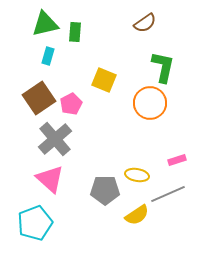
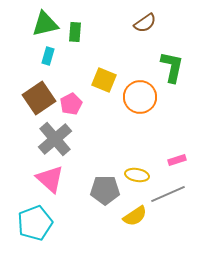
green L-shape: moved 9 px right
orange circle: moved 10 px left, 6 px up
yellow semicircle: moved 2 px left, 1 px down
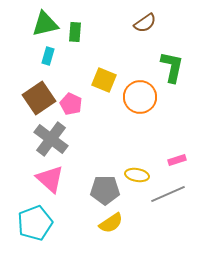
pink pentagon: rotated 20 degrees counterclockwise
gray cross: moved 4 px left; rotated 12 degrees counterclockwise
yellow semicircle: moved 24 px left, 7 px down
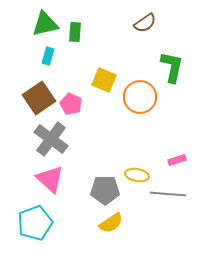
gray line: rotated 28 degrees clockwise
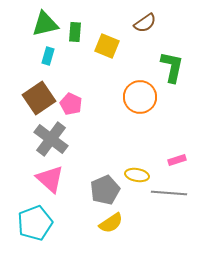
yellow square: moved 3 px right, 34 px up
gray pentagon: rotated 24 degrees counterclockwise
gray line: moved 1 px right, 1 px up
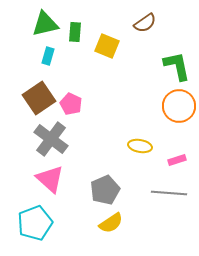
green L-shape: moved 5 px right, 1 px up; rotated 24 degrees counterclockwise
orange circle: moved 39 px right, 9 px down
yellow ellipse: moved 3 px right, 29 px up
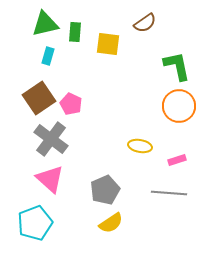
yellow square: moved 1 px right, 2 px up; rotated 15 degrees counterclockwise
